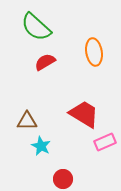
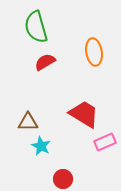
green semicircle: rotated 32 degrees clockwise
brown triangle: moved 1 px right, 1 px down
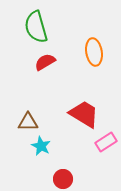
pink rectangle: moved 1 px right; rotated 10 degrees counterclockwise
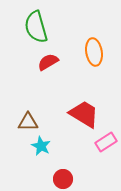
red semicircle: moved 3 px right
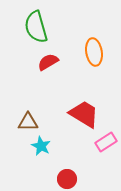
red circle: moved 4 px right
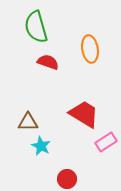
orange ellipse: moved 4 px left, 3 px up
red semicircle: rotated 50 degrees clockwise
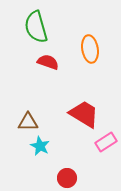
cyan star: moved 1 px left
red circle: moved 1 px up
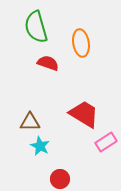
orange ellipse: moved 9 px left, 6 px up
red semicircle: moved 1 px down
brown triangle: moved 2 px right
red circle: moved 7 px left, 1 px down
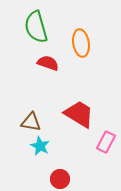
red trapezoid: moved 5 px left
brown triangle: moved 1 px right; rotated 10 degrees clockwise
pink rectangle: rotated 30 degrees counterclockwise
